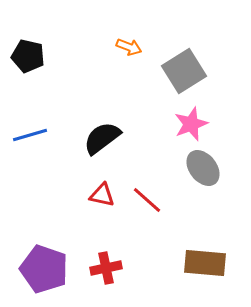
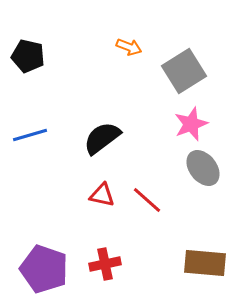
red cross: moved 1 px left, 4 px up
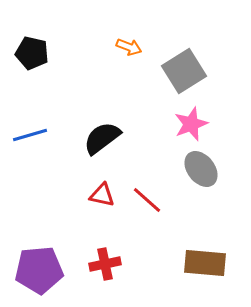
black pentagon: moved 4 px right, 3 px up
gray ellipse: moved 2 px left, 1 px down
purple pentagon: moved 5 px left, 1 px down; rotated 24 degrees counterclockwise
